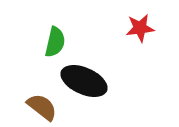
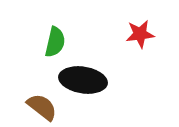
red star: moved 6 px down
black ellipse: moved 1 px left, 1 px up; rotated 15 degrees counterclockwise
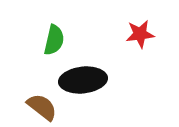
green semicircle: moved 1 px left, 2 px up
black ellipse: rotated 15 degrees counterclockwise
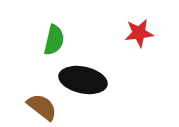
red star: moved 1 px left, 1 px up
black ellipse: rotated 18 degrees clockwise
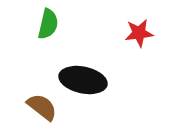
green semicircle: moved 6 px left, 16 px up
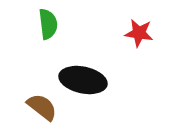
green semicircle: rotated 20 degrees counterclockwise
red star: rotated 16 degrees clockwise
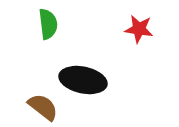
red star: moved 4 px up
brown semicircle: moved 1 px right
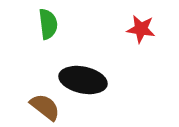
red star: moved 2 px right
brown semicircle: moved 2 px right
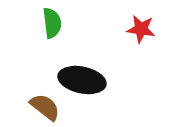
green semicircle: moved 4 px right, 1 px up
black ellipse: moved 1 px left
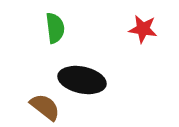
green semicircle: moved 3 px right, 5 px down
red star: moved 2 px right
